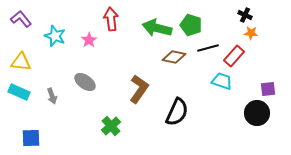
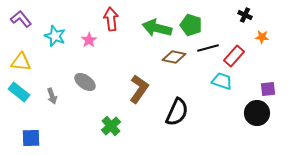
orange star: moved 11 px right, 4 px down
cyan rectangle: rotated 15 degrees clockwise
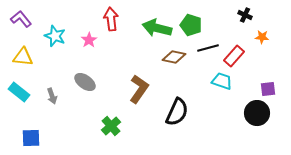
yellow triangle: moved 2 px right, 5 px up
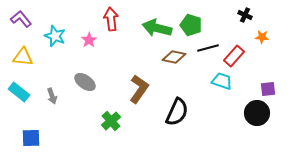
green cross: moved 5 px up
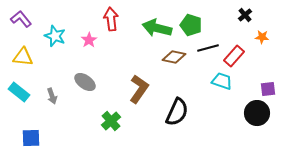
black cross: rotated 24 degrees clockwise
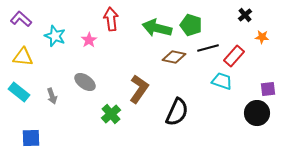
purple L-shape: rotated 10 degrees counterclockwise
green cross: moved 7 px up
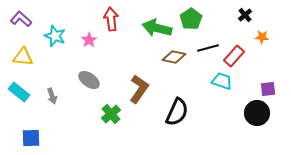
green pentagon: moved 6 px up; rotated 20 degrees clockwise
gray ellipse: moved 4 px right, 2 px up
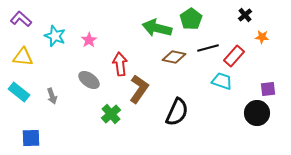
red arrow: moved 9 px right, 45 px down
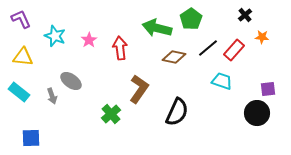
purple L-shape: rotated 25 degrees clockwise
black line: rotated 25 degrees counterclockwise
red rectangle: moved 6 px up
red arrow: moved 16 px up
gray ellipse: moved 18 px left, 1 px down
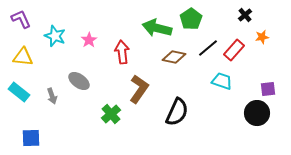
orange star: rotated 16 degrees counterclockwise
red arrow: moved 2 px right, 4 px down
gray ellipse: moved 8 px right
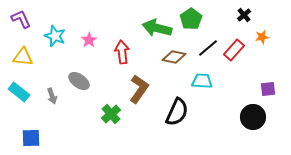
black cross: moved 1 px left
cyan trapezoid: moved 20 px left; rotated 15 degrees counterclockwise
black circle: moved 4 px left, 4 px down
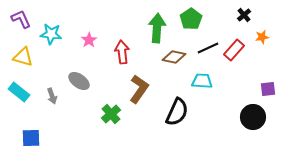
green arrow: rotated 80 degrees clockwise
cyan star: moved 4 px left, 2 px up; rotated 15 degrees counterclockwise
black line: rotated 15 degrees clockwise
yellow triangle: rotated 10 degrees clockwise
